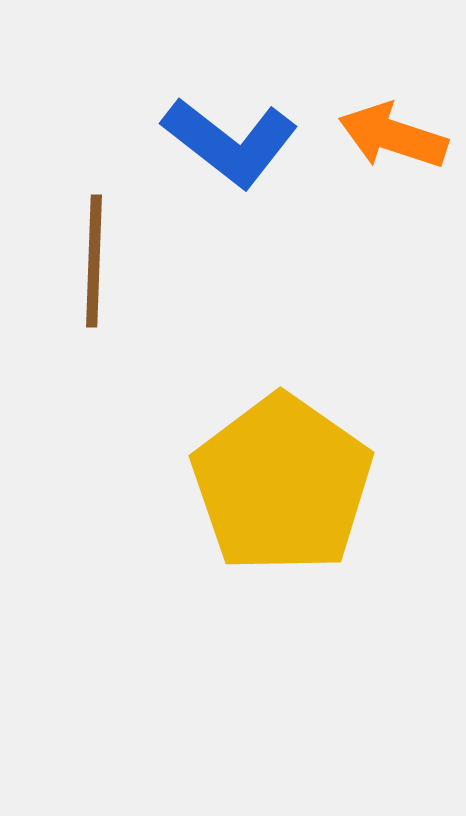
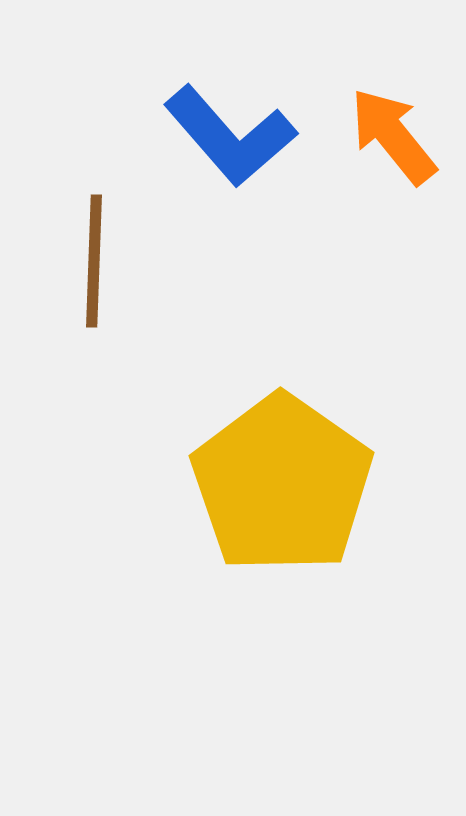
orange arrow: rotated 33 degrees clockwise
blue L-shape: moved 6 px up; rotated 11 degrees clockwise
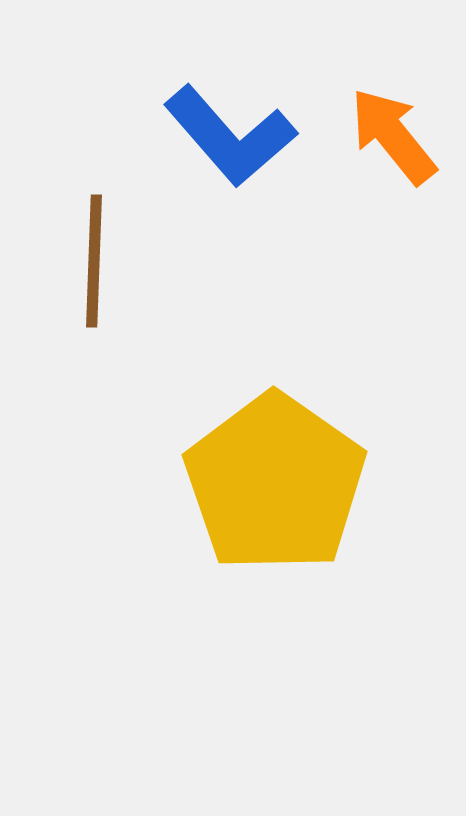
yellow pentagon: moved 7 px left, 1 px up
